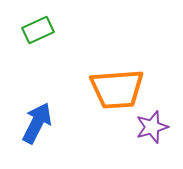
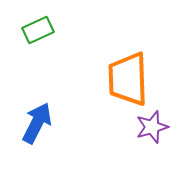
orange trapezoid: moved 11 px right, 10 px up; rotated 92 degrees clockwise
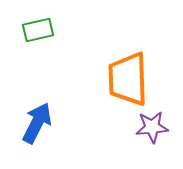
green rectangle: rotated 12 degrees clockwise
purple star: rotated 12 degrees clockwise
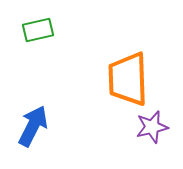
blue arrow: moved 4 px left, 3 px down
purple star: rotated 8 degrees counterclockwise
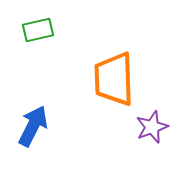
orange trapezoid: moved 14 px left
purple star: rotated 8 degrees counterclockwise
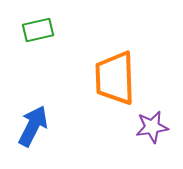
orange trapezoid: moved 1 px right, 1 px up
purple star: rotated 12 degrees clockwise
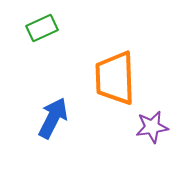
green rectangle: moved 4 px right, 2 px up; rotated 12 degrees counterclockwise
blue arrow: moved 20 px right, 8 px up
